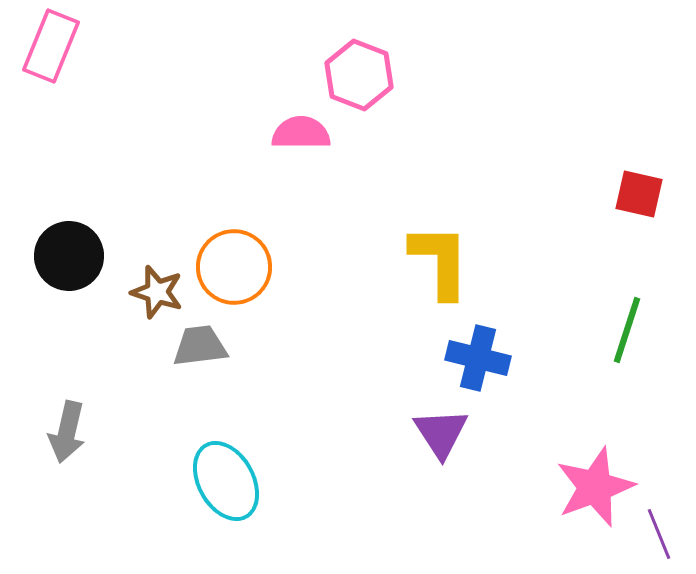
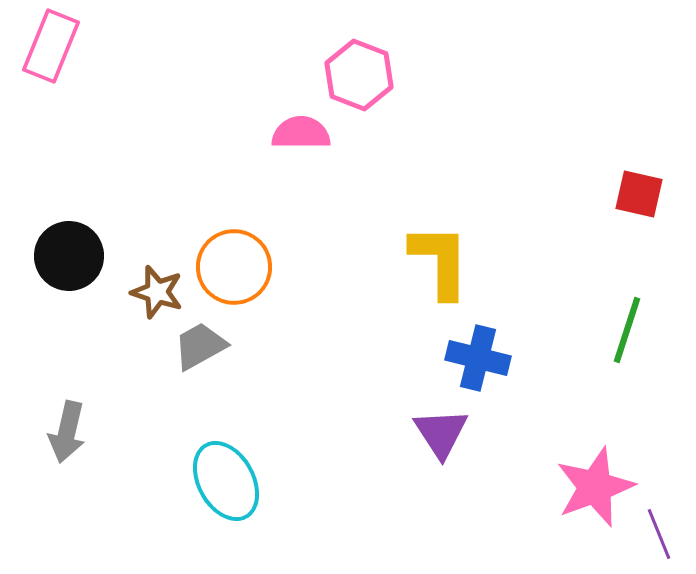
gray trapezoid: rotated 22 degrees counterclockwise
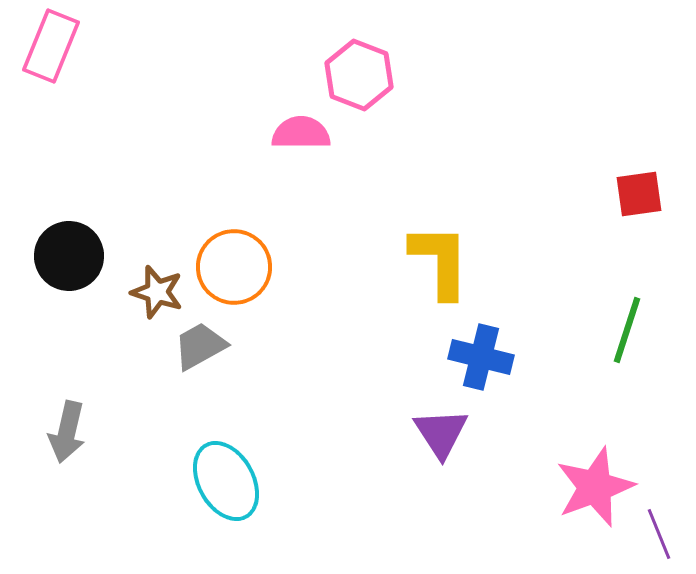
red square: rotated 21 degrees counterclockwise
blue cross: moved 3 px right, 1 px up
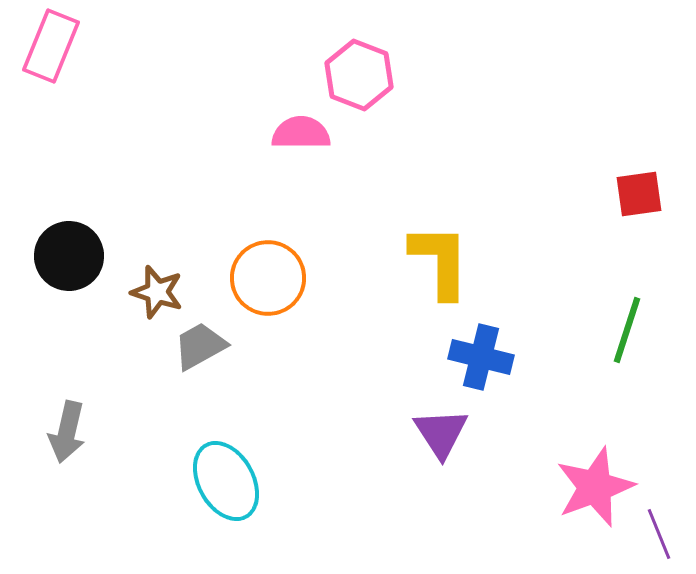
orange circle: moved 34 px right, 11 px down
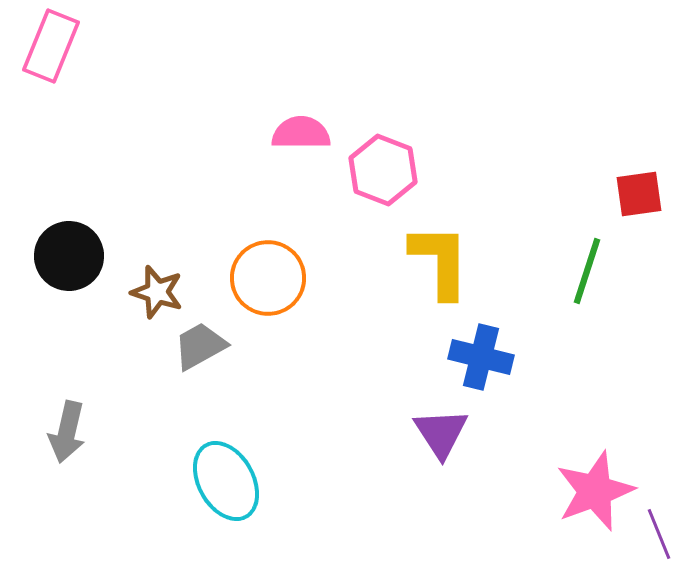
pink hexagon: moved 24 px right, 95 px down
green line: moved 40 px left, 59 px up
pink star: moved 4 px down
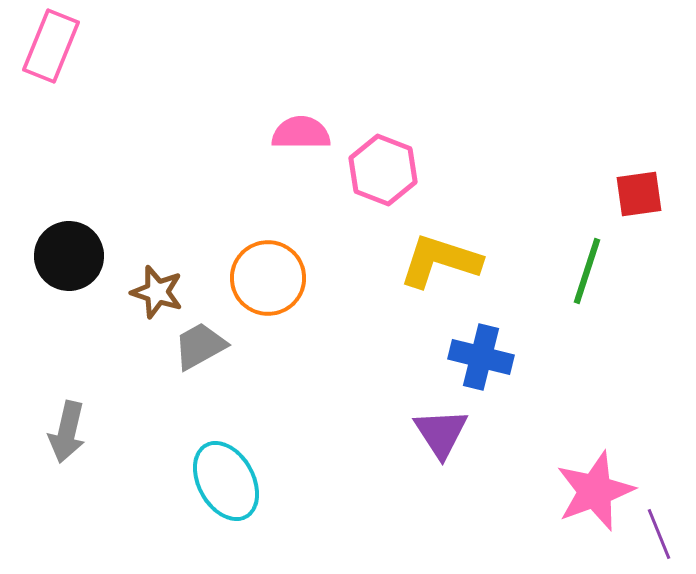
yellow L-shape: rotated 72 degrees counterclockwise
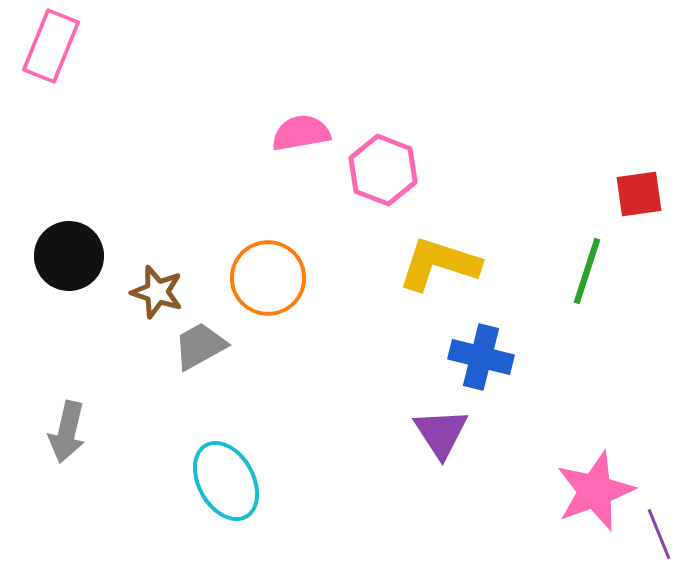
pink semicircle: rotated 10 degrees counterclockwise
yellow L-shape: moved 1 px left, 3 px down
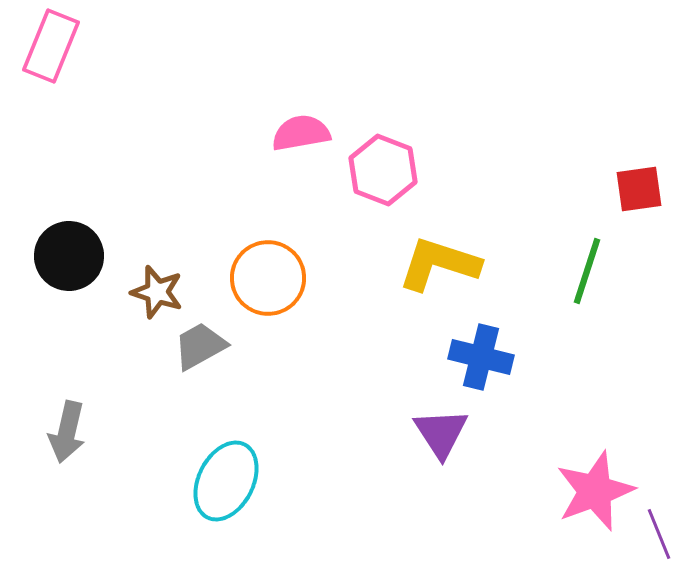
red square: moved 5 px up
cyan ellipse: rotated 56 degrees clockwise
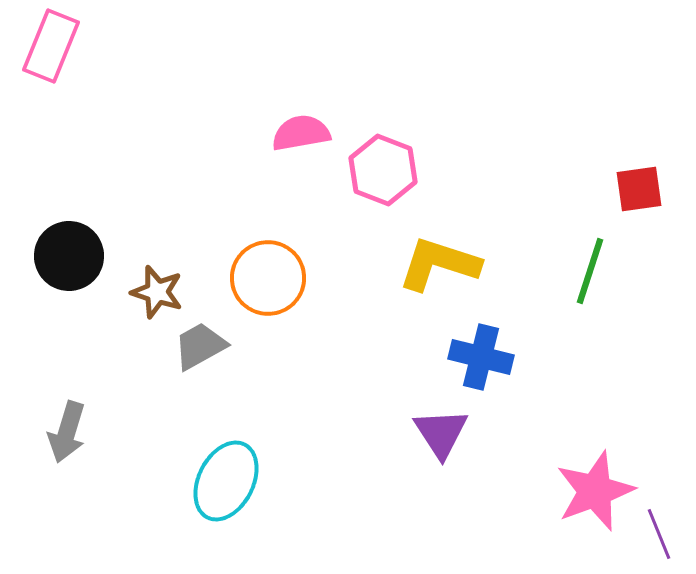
green line: moved 3 px right
gray arrow: rotated 4 degrees clockwise
